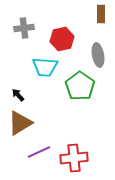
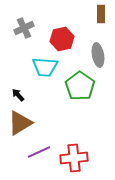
gray cross: rotated 18 degrees counterclockwise
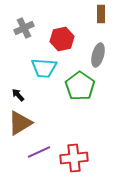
gray ellipse: rotated 25 degrees clockwise
cyan trapezoid: moved 1 px left, 1 px down
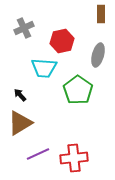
red hexagon: moved 2 px down
green pentagon: moved 2 px left, 4 px down
black arrow: moved 2 px right
purple line: moved 1 px left, 2 px down
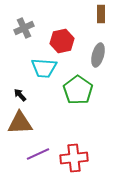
brown triangle: rotated 28 degrees clockwise
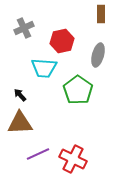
red cross: moved 1 px left, 1 px down; rotated 32 degrees clockwise
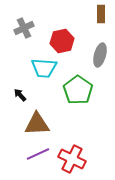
gray ellipse: moved 2 px right
brown triangle: moved 17 px right, 1 px down
red cross: moved 1 px left
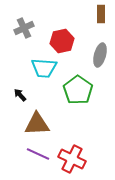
purple line: rotated 50 degrees clockwise
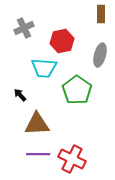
green pentagon: moved 1 px left
purple line: rotated 25 degrees counterclockwise
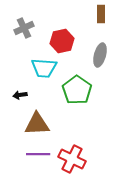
black arrow: rotated 56 degrees counterclockwise
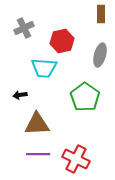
green pentagon: moved 8 px right, 7 px down
red cross: moved 4 px right
